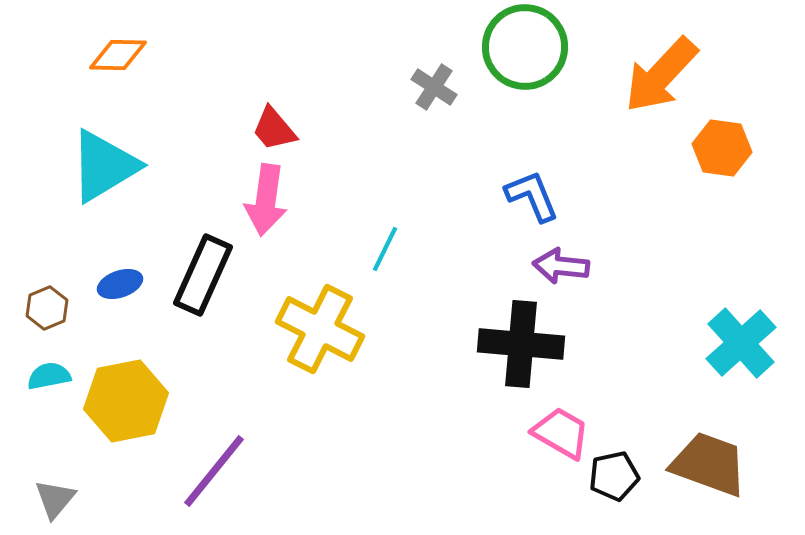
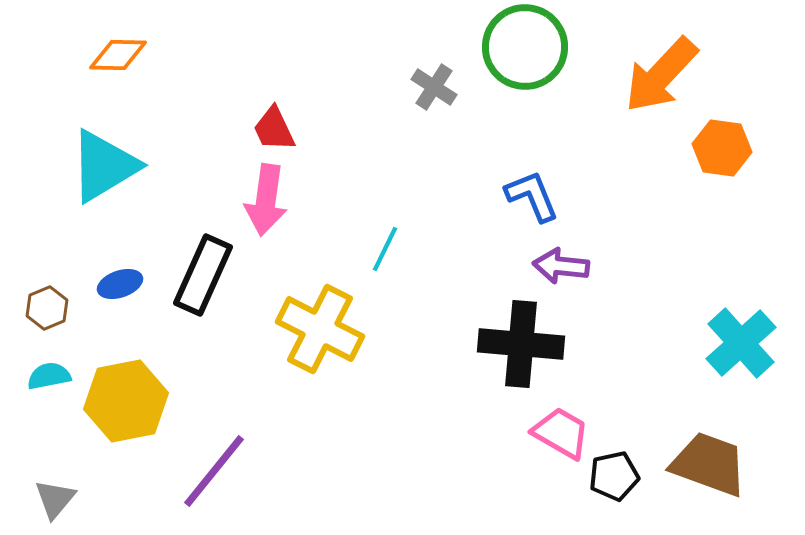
red trapezoid: rotated 15 degrees clockwise
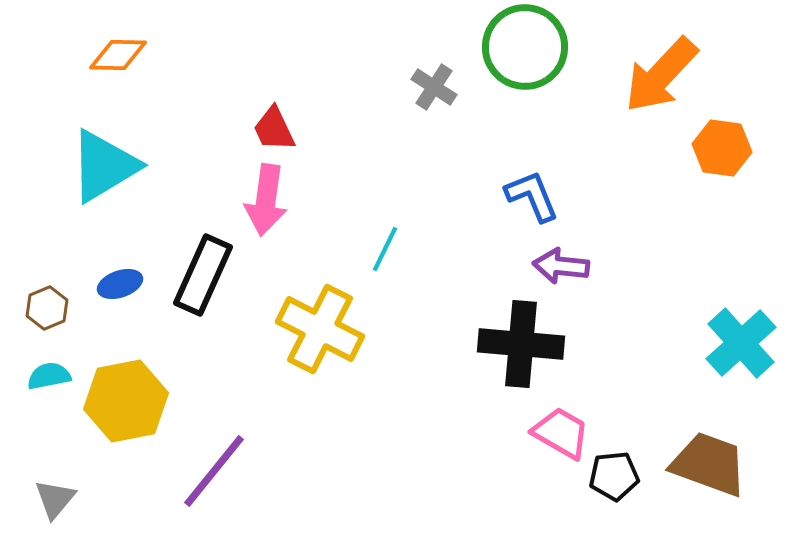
black pentagon: rotated 6 degrees clockwise
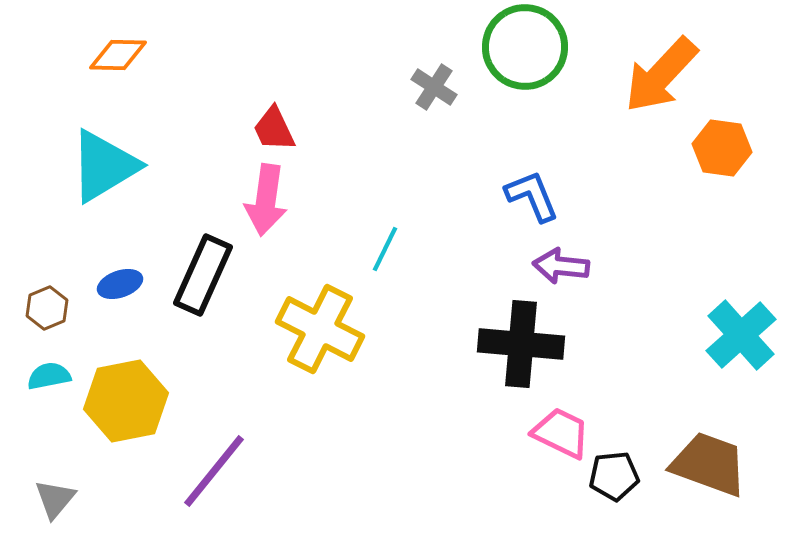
cyan cross: moved 8 px up
pink trapezoid: rotated 4 degrees counterclockwise
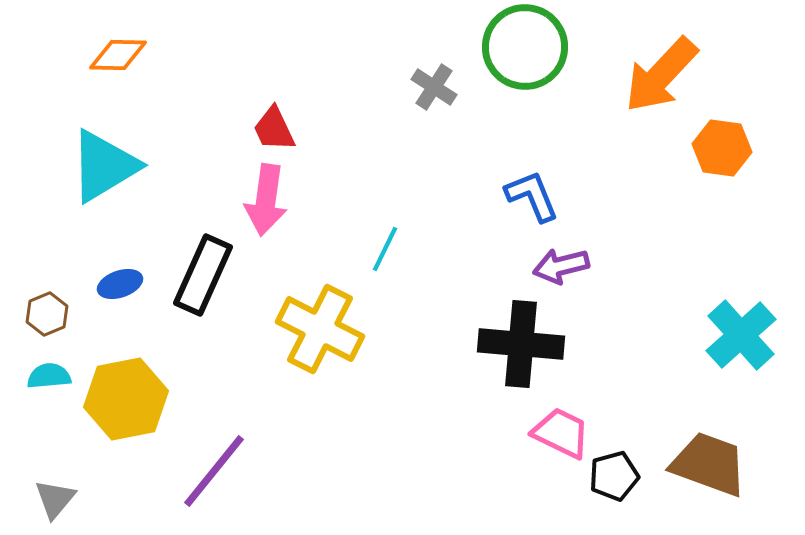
purple arrow: rotated 20 degrees counterclockwise
brown hexagon: moved 6 px down
cyan semicircle: rotated 6 degrees clockwise
yellow hexagon: moved 2 px up
black pentagon: rotated 9 degrees counterclockwise
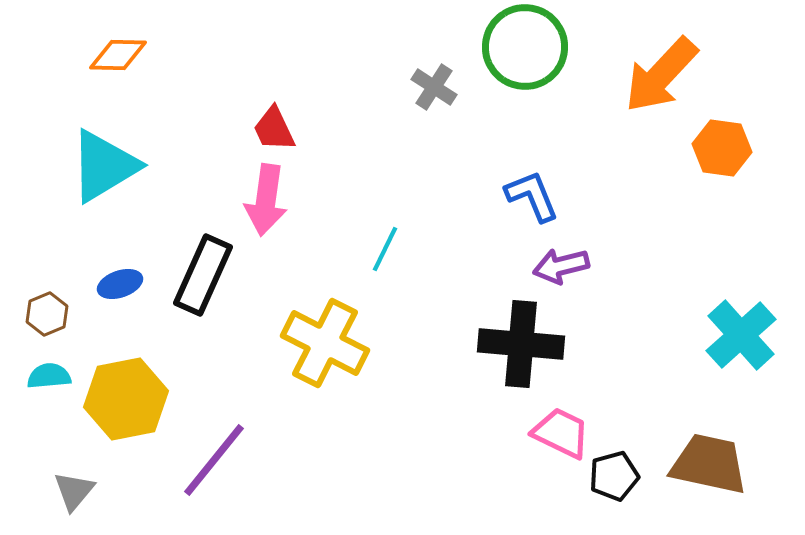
yellow cross: moved 5 px right, 14 px down
brown trapezoid: rotated 8 degrees counterclockwise
purple line: moved 11 px up
gray triangle: moved 19 px right, 8 px up
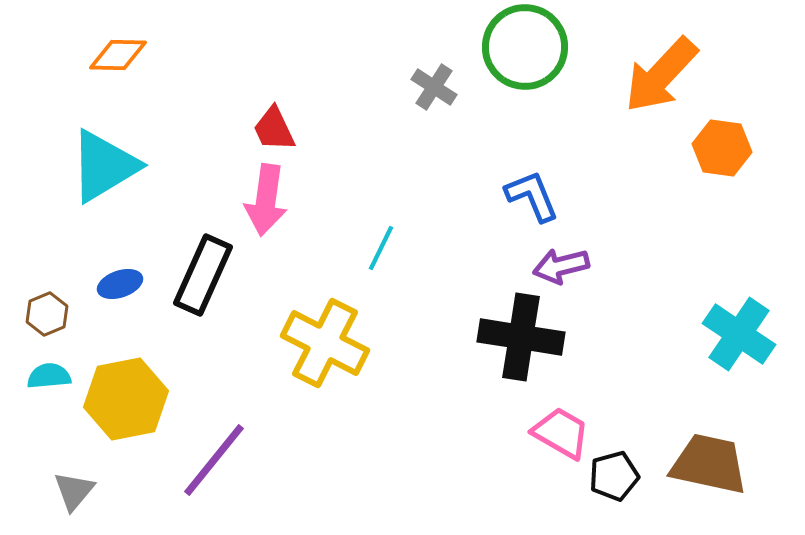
cyan line: moved 4 px left, 1 px up
cyan cross: moved 2 px left, 1 px up; rotated 14 degrees counterclockwise
black cross: moved 7 px up; rotated 4 degrees clockwise
pink trapezoid: rotated 4 degrees clockwise
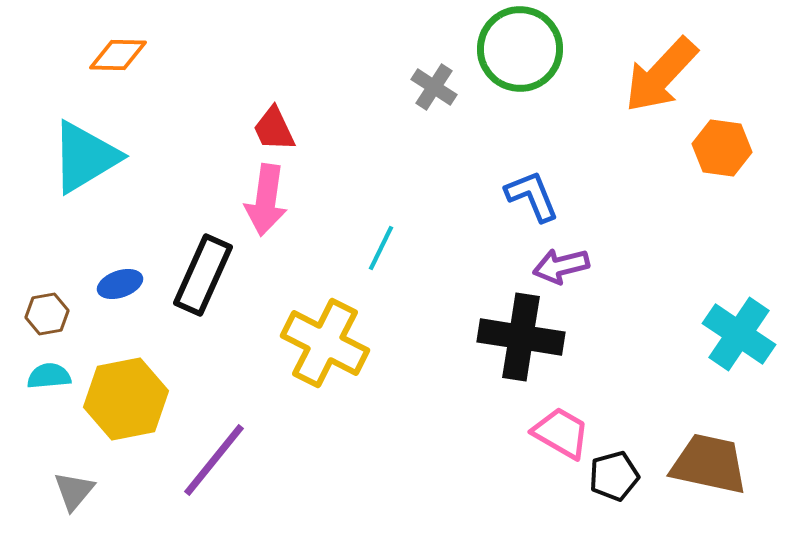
green circle: moved 5 px left, 2 px down
cyan triangle: moved 19 px left, 9 px up
brown hexagon: rotated 12 degrees clockwise
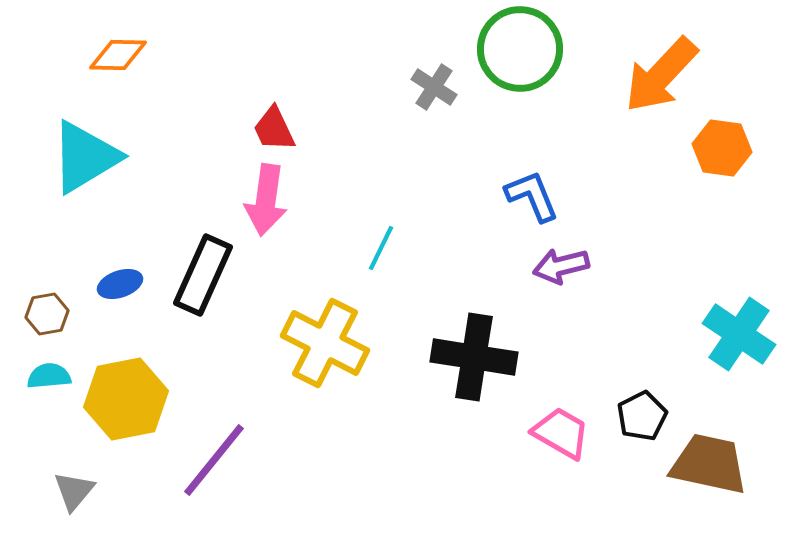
black cross: moved 47 px left, 20 px down
black pentagon: moved 28 px right, 60 px up; rotated 12 degrees counterclockwise
